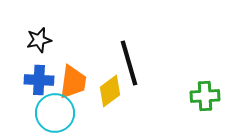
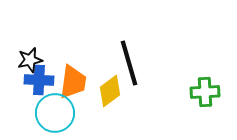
black star: moved 9 px left, 20 px down
green cross: moved 4 px up
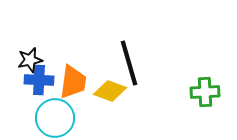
yellow diamond: rotated 56 degrees clockwise
cyan circle: moved 5 px down
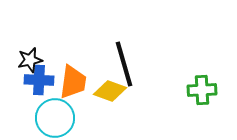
black line: moved 5 px left, 1 px down
green cross: moved 3 px left, 2 px up
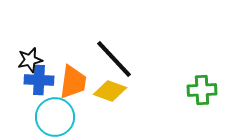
black line: moved 10 px left, 5 px up; rotated 27 degrees counterclockwise
cyan circle: moved 1 px up
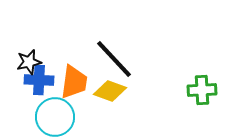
black star: moved 1 px left, 2 px down
orange trapezoid: moved 1 px right
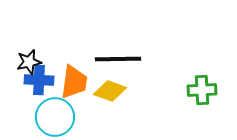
black line: moved 4 px right; rotated 48 degrees counterclockwise
